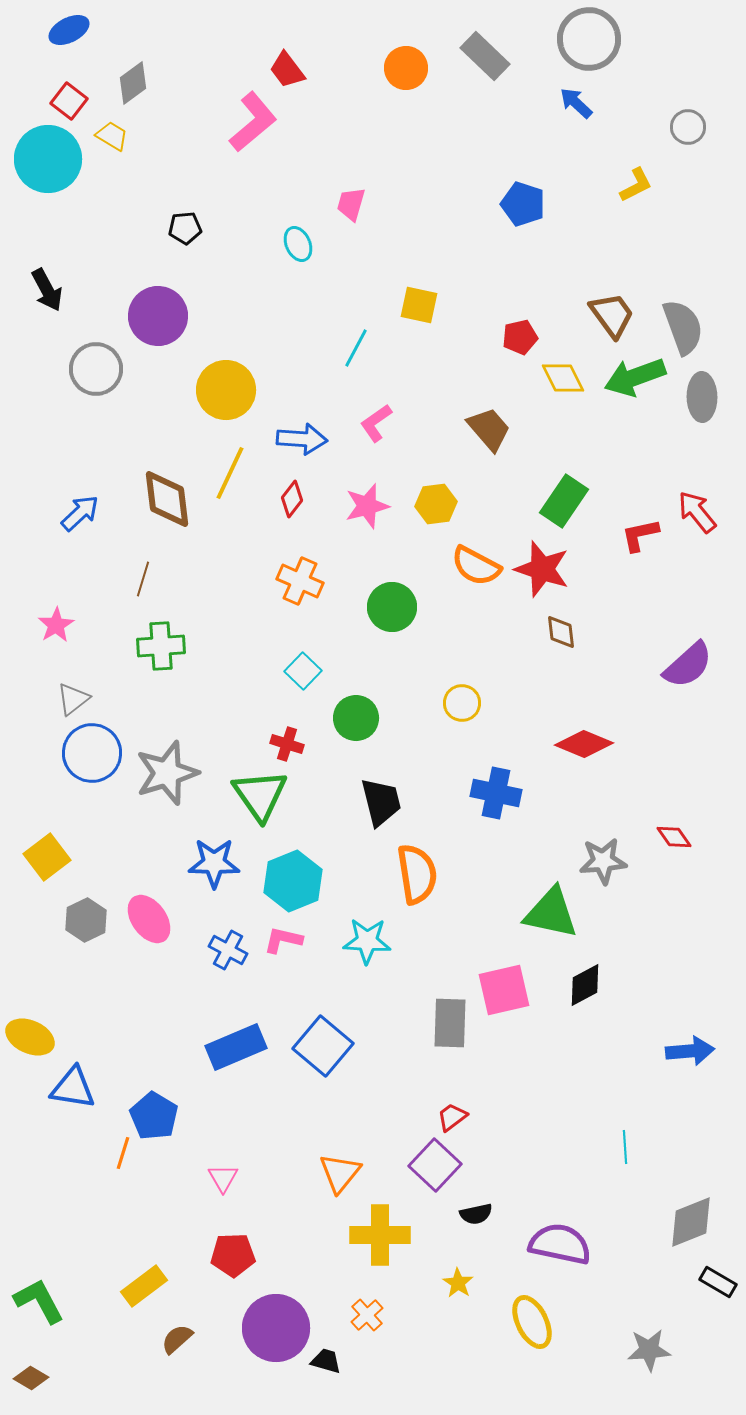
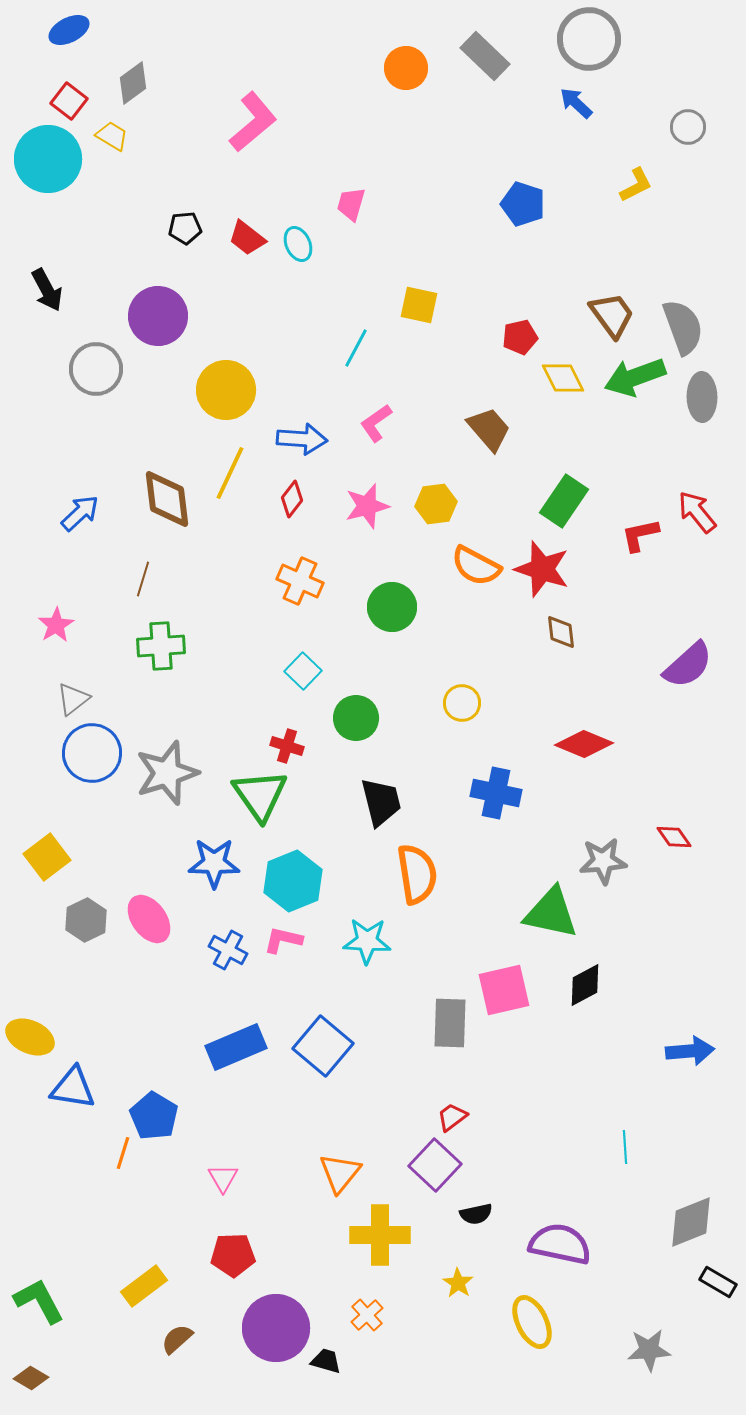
red trapezoid at (287, 70): moved 40 px left, 168 px down; rotated 15 degrees counterclockwise
red cross at (287, 744): moved 2 px down
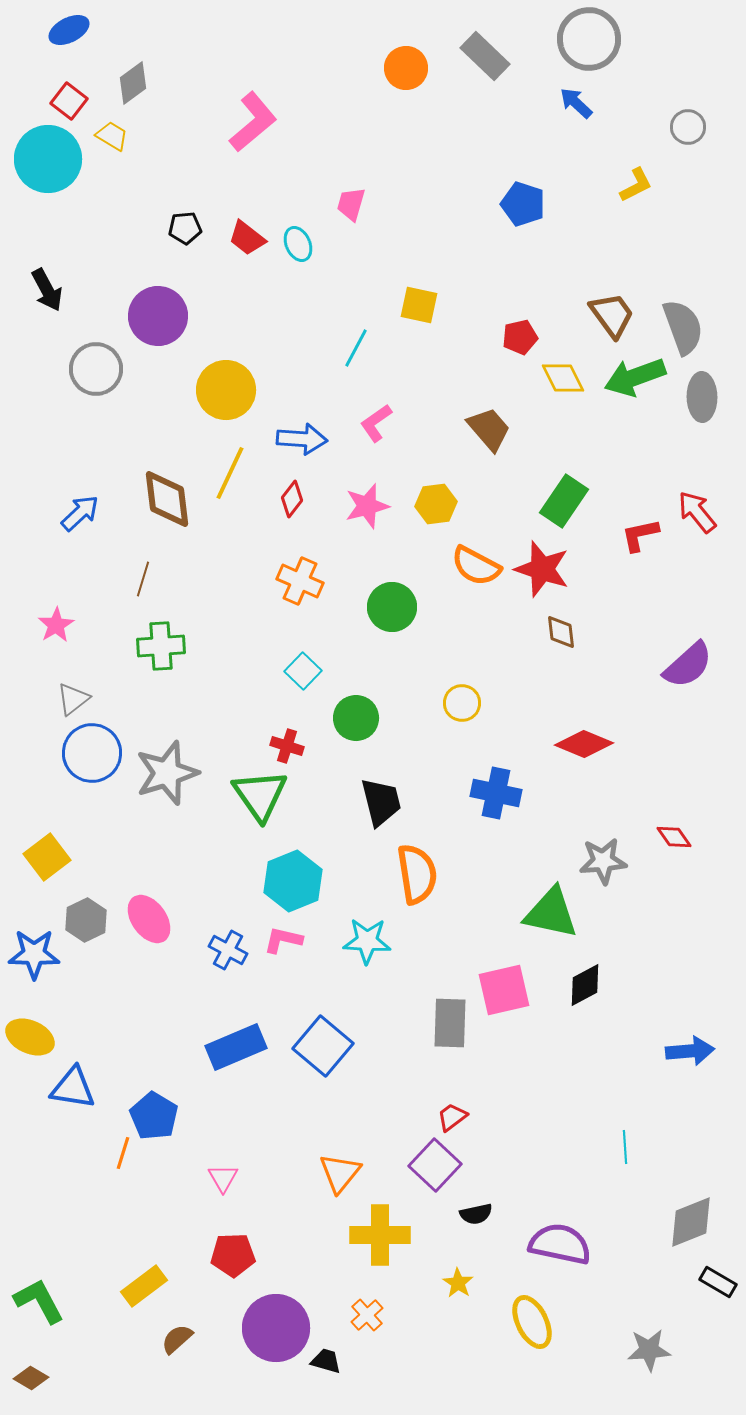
blue star at (214, 863): moved 180 px left, 91 px down
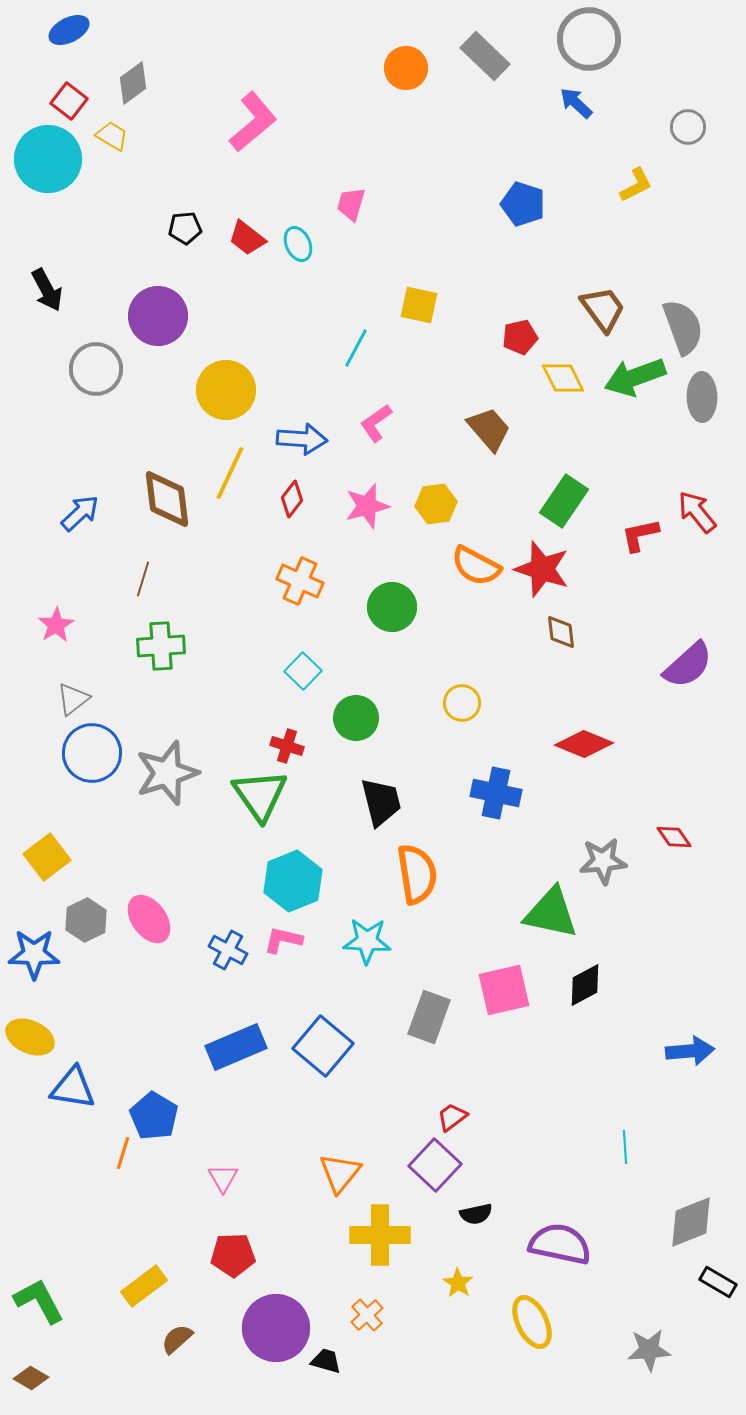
brown trapezoid at (612, 315): moved 9 px left, 6 px up
gray rectangle at (450, 1023): moved 21 px left, 6 px up; rotated 18 degrees clockwise
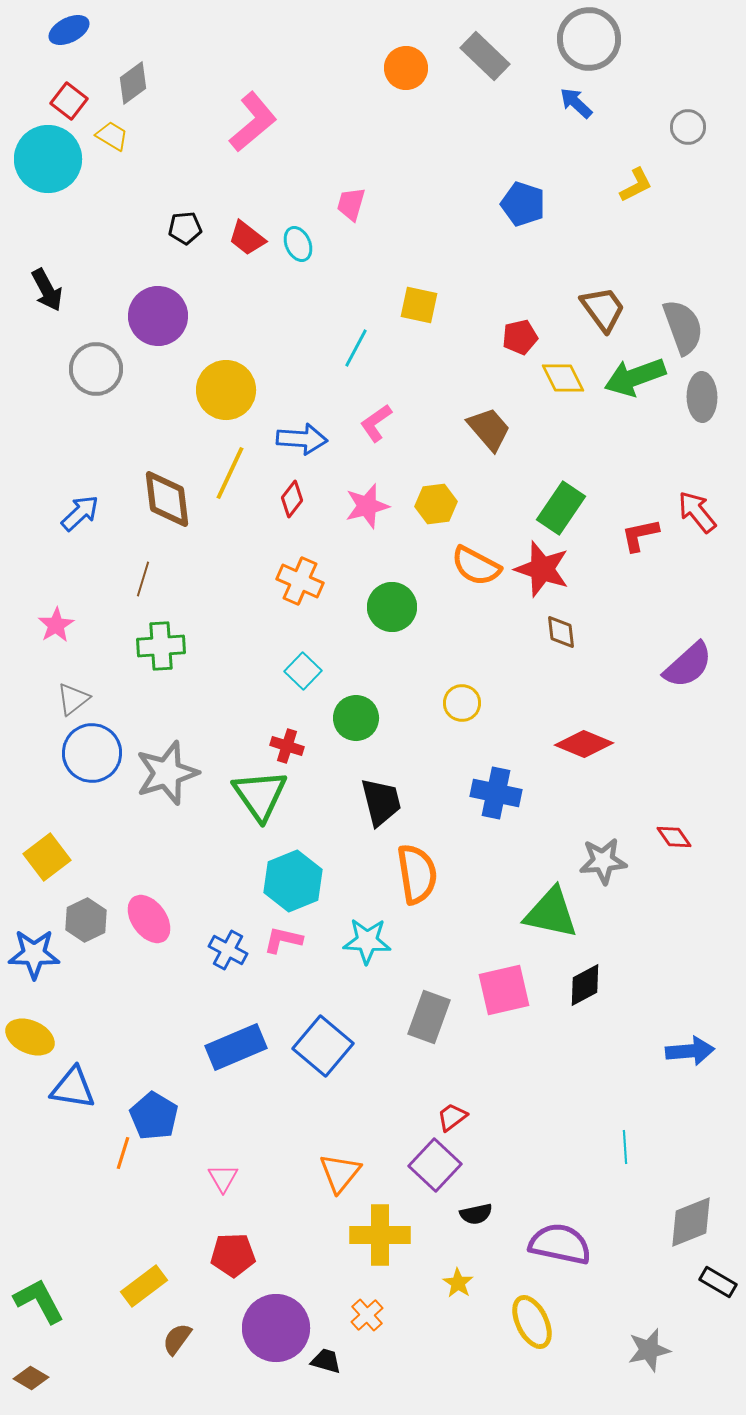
green rectangle at (564, 501): moved 3 px left, 7 px down
brown semicircle at (177, 1339): rotated 12 degrees counterclockwise
gray star at (649, 1350): rotated 9 degrees counterclockwise
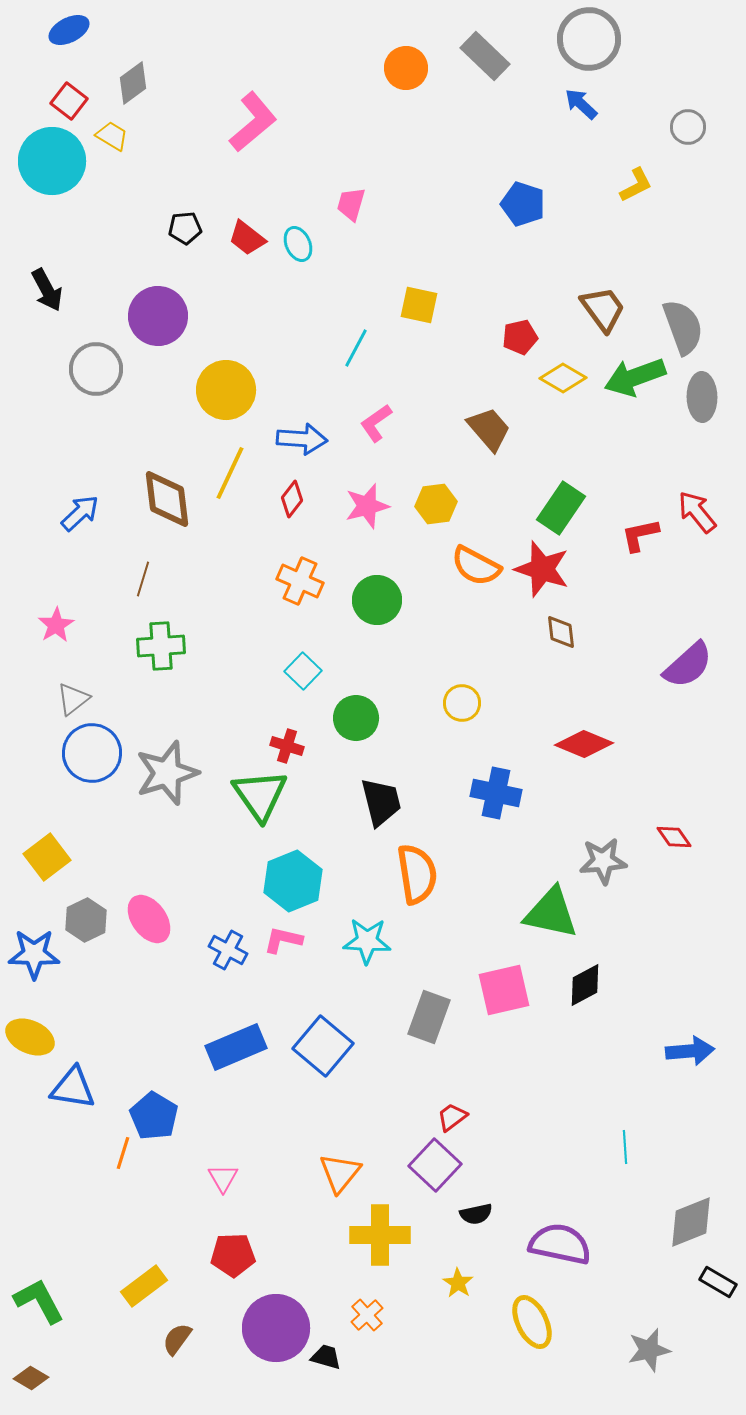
blue arrow at (576, 103): moved 5 px right, 1 px down
cyan circle at (48, 159): moved 4 px right, 2 px down
yellow diamond at (563, 378): rotated 33 degrees counterclockwise
green circle at (392, 607): moved 15 px left, 7 px up
black trapezoid at (326, 1361): moved 4 px up
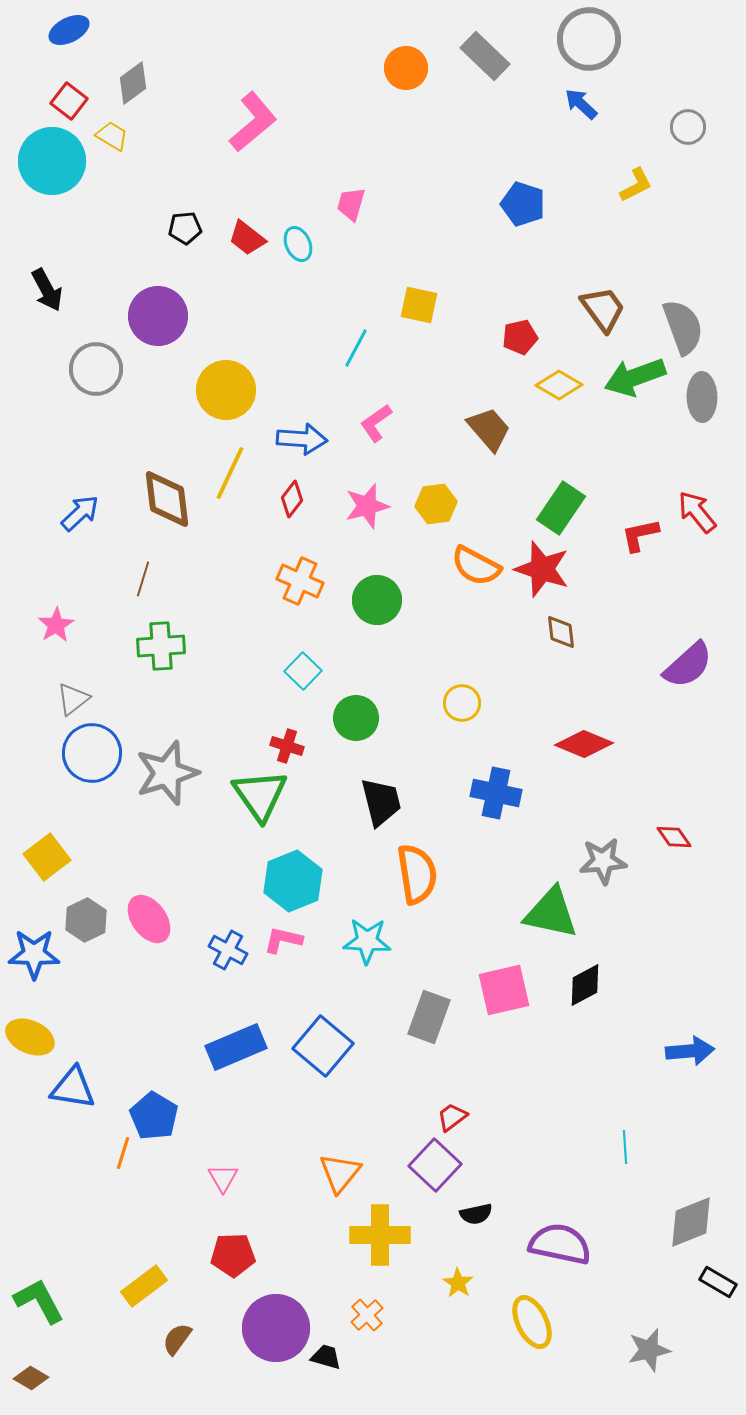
yellow diamond at (563, 378): moved 4 px left, 7 px down
